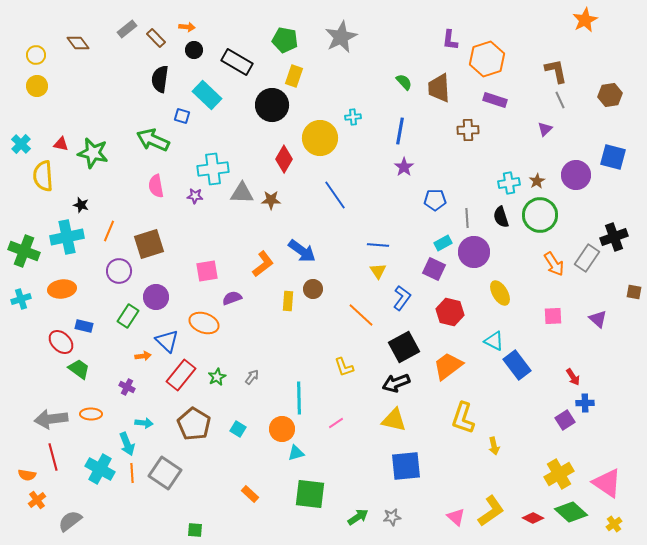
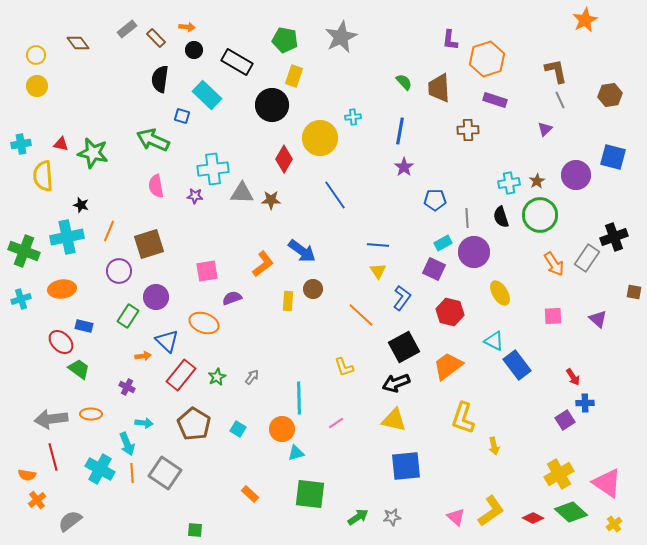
cyan cross at (21, 144): rotated 36 degrees clockwise
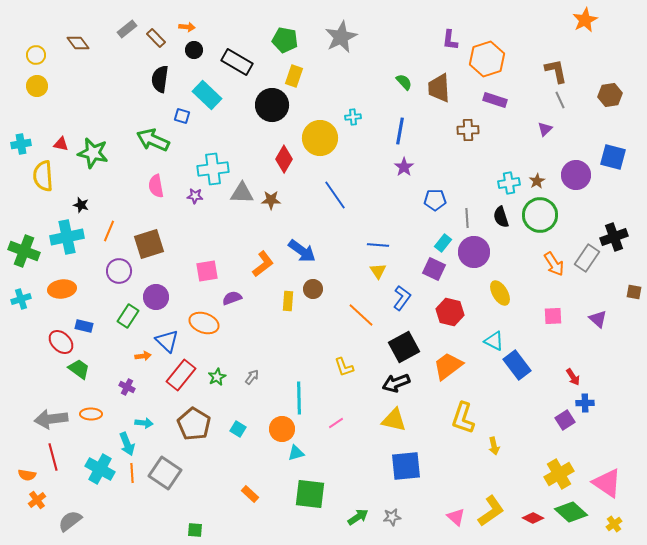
cyan rectangle at (443, 243): rotated 24 degrees counterclockwise
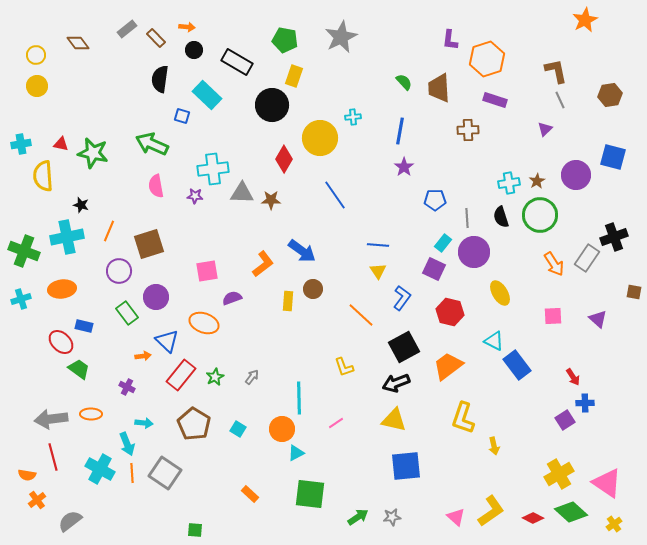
green arrow at (153, 140): moved 1 px left, 4 px down
green rectangle at (128, 316): moved 1 px left, 3 px up; rotated 70 degrees counterclockwise
green star at (217, 377): moved 2 px left
cyan triangle at (296, 453): rotated 12 degrees counterclockwise
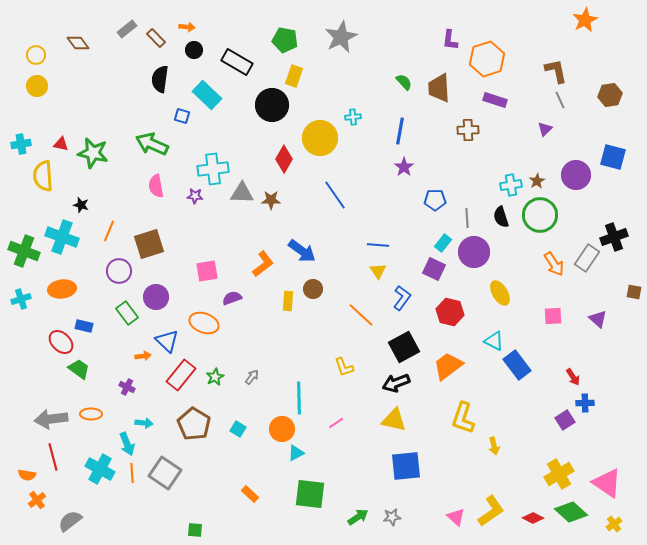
cyan cross at (509, 183): moved 2 px right, 2 px down
cyan cross at (67, 237): moved 5 px left; rotated 32 degrees clockwise
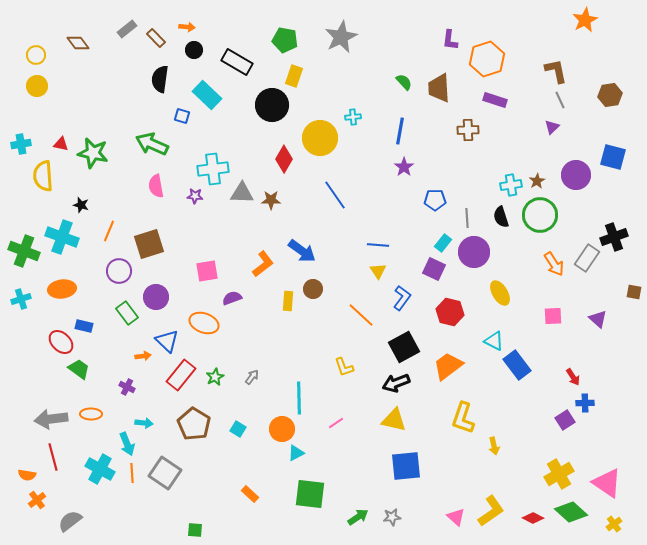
purple triangle at (545, 129): moved 7 px right, 2 px up
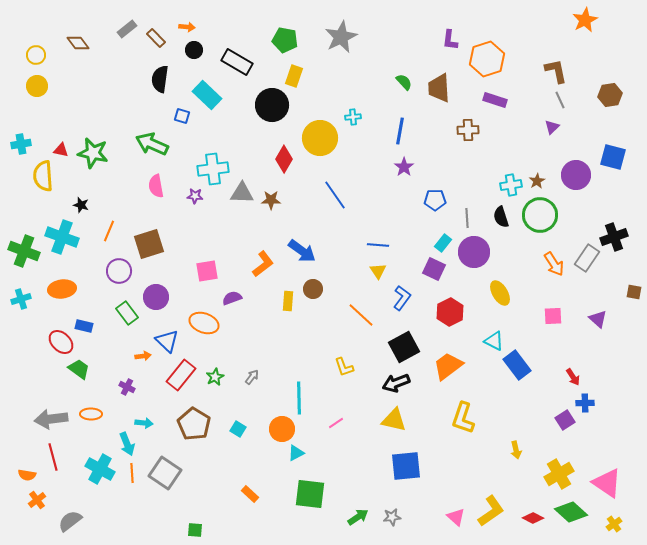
red triangle at (61, 144): moved 6 px down
red hexagon at (450, 312): rotated 20 degrees clockwise
yellow arrow at (494, 446): moved 22 px right, 4 px down
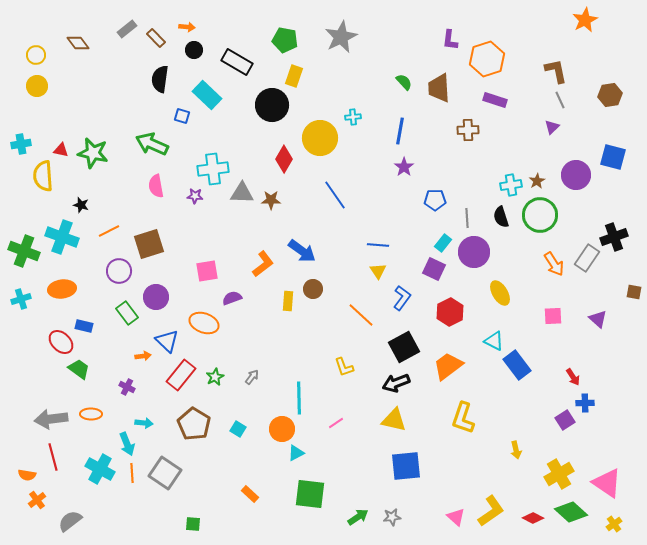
orange line at (109, 231): rotated 40 degrees clockwise
green square at (195, 530): moved 2 px left, 6 px up
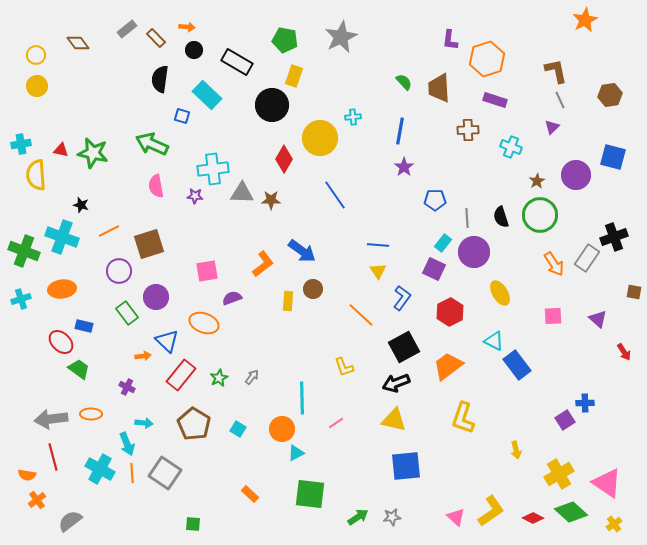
yellow semicircle at (43, 176): moved 7 px left, 1 px up
cyan cross at (511, 185): moved 38 px up; rotated 30 degrees clockwise
green star at (215, 377): moved 4 px right, 1 px down
red arrow at (573, 377): moved 51 px right, 25 px up
cyan line at (299, 398): moved 3 px right
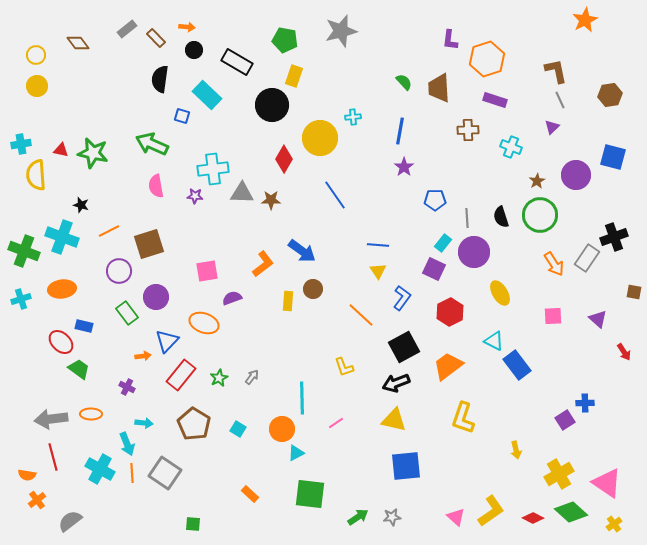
gray star at (341, 37): moved 6 px up; rotated 12 degrees clockwise
blue triangle at (167, 341): rotated 30 degrees clockwise
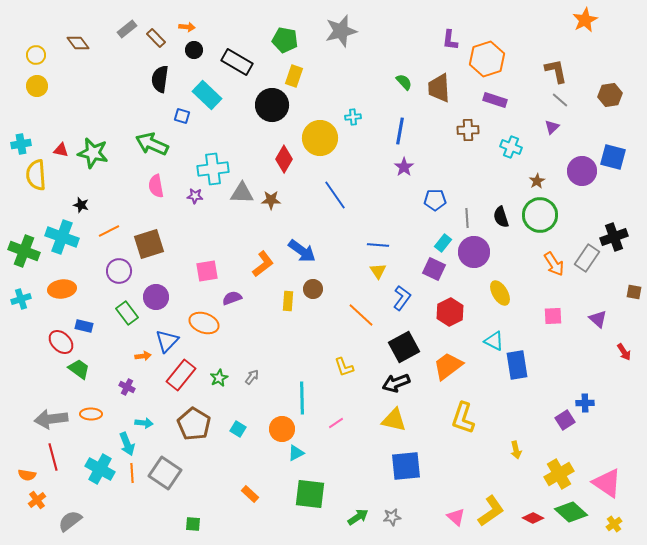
gray line at (560, 100): rotated 24 degrees counterclockwise
purple circle at (576, 175): moved 6 px right, 4 px up
blue rectangle at (517, 365): rotated 28 degrees clockwise
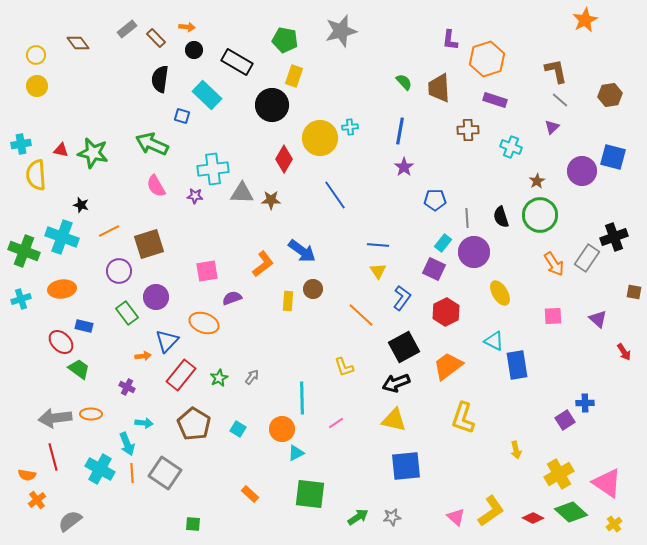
cyan cross at (353, 117): moved 3 px left, 10 px down
pink semicircle at (156, 186): rotated 20 degrees counterclockwise
red hexagon at (450, 312): moved 4 px left
gray arrow at (51, 419): moved 4 px right, 1 px up
